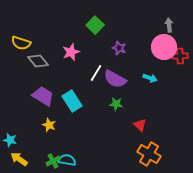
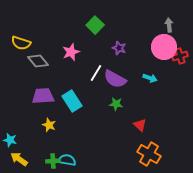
red cross: rotated 14 degrees counterclockwise
purple trapezoid: rotated 35 degrees counterclockwise
green cross: rotated 24 degrees clockwise
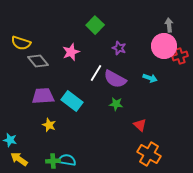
pink circle: moved 1 px up
cyan rectangle: rotated 20 degrees counterclockwise
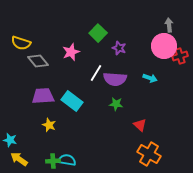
green square: moved 3 px right, 8 px down
purple semicircle: rotated 25 degrees counterclockwise
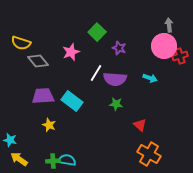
green square: moved 1 px left, 1 px up
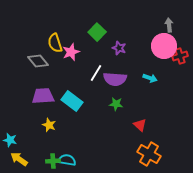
yellow semicircle: moved 34 px right; rotated 54 degrees clockwise
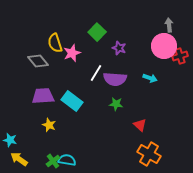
pink star: moved 1 px right, 1 px down
green cross: rotated 32 degrees counterclockwise
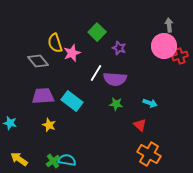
cyan arrow: moved 25 px down
cyan star: moved 17 px up
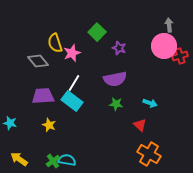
white line: moved 22 px left, 10 px down
purple semicircle: rotated 15 degrees counterclockwise
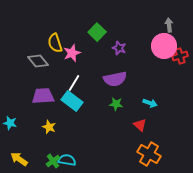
yellow star: moved 2 px down
